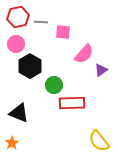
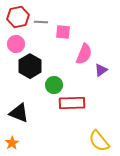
pink semicircle: rotated 20 degrees counterclockwise
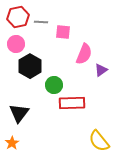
black triangle: rotated 45 degrees clockwise
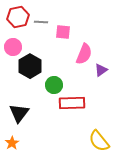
pink circle: moved 3 px left, 3 px down
